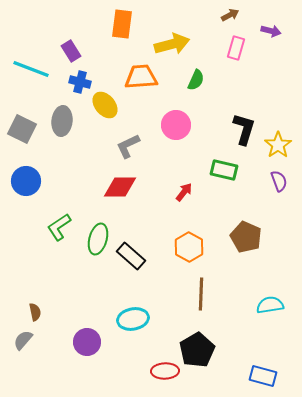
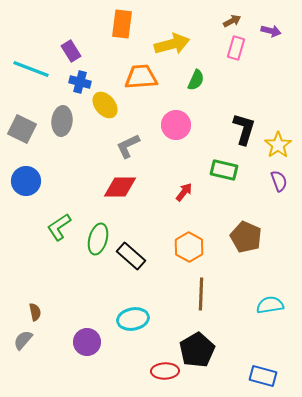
brown arrow: moved 2 px right, 6 px down
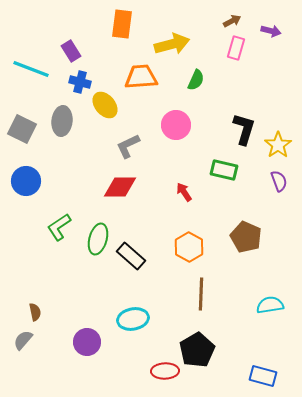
red arrow: rotated 72 degrees counterclockwise
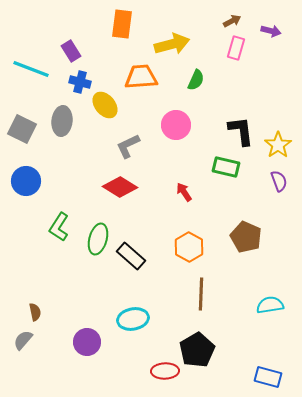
black L-shape: moved 3 px left, 2 px down; rotated 24 degrees counterclockwise
green rectangle: moved 2 px right, 3 px up
red diamond: rotated 32 degrees clockwise
green L-shape: rotated 24 degrees counterclockwise
blue rectangle: moved 5 px right, 1 px down
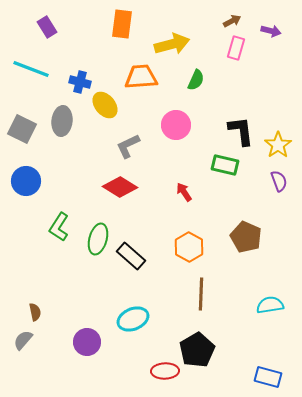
purple rectangle: moved 24 px left, 24 px up
green rectangle: moved 1 px left, 2 px up
cyan ellipse: rotated 12 degrees counterclockwise
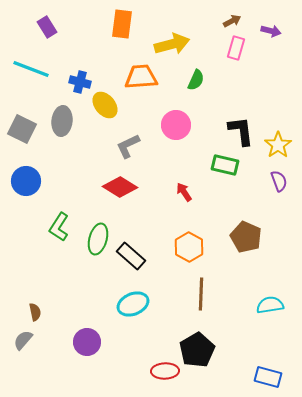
cyan ellipse: moved 15 px up
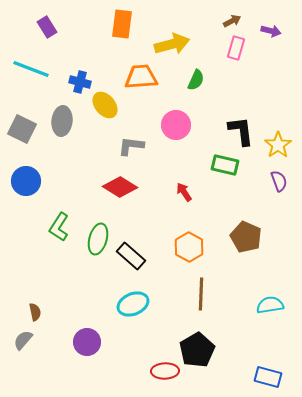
gray L-shape: moved 3 px right; rotated 32 degrees clockwise
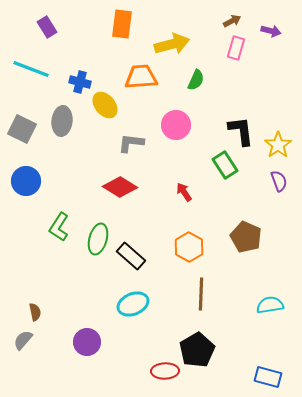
gray L-shape: moved 3 px up
green rectangle: rotated 44 degrees clockwise
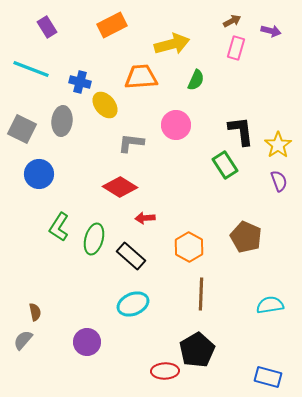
orange rectangle: moved 10 px left, 1 px down; rotated 56 degrees clockwise
blue circle: moved 13 px right, 7 px up
red arrow: moved 39 px left, 26 px down; rotated 60 degrees counterclockwise
green ellipse: moved 4 px left
